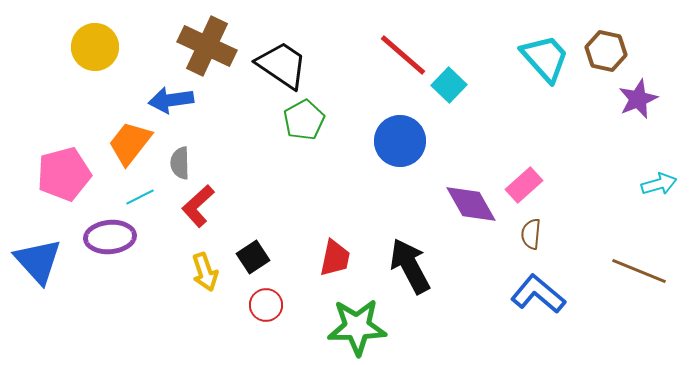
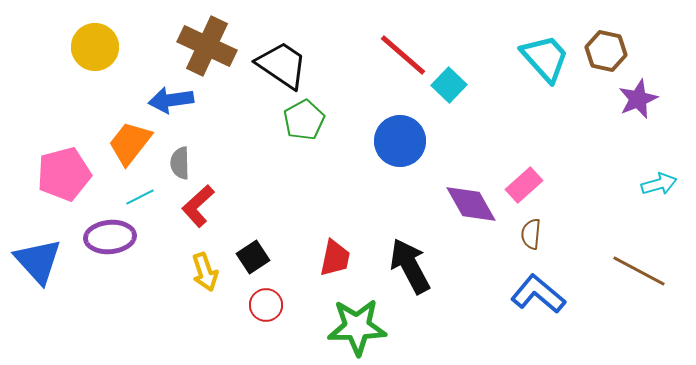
brown line: rotated 6 degrees clockwise
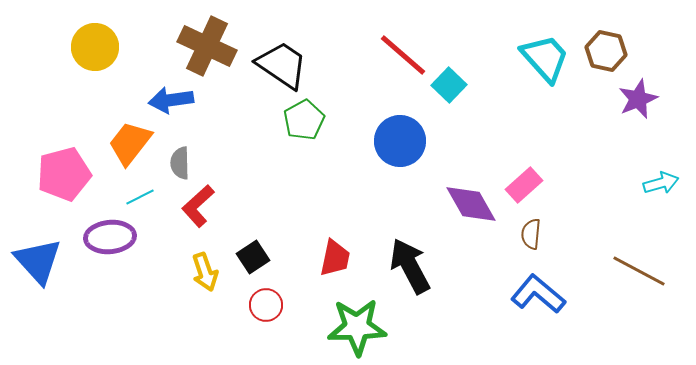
cyan arrow: moved 2 px right, 1 px up
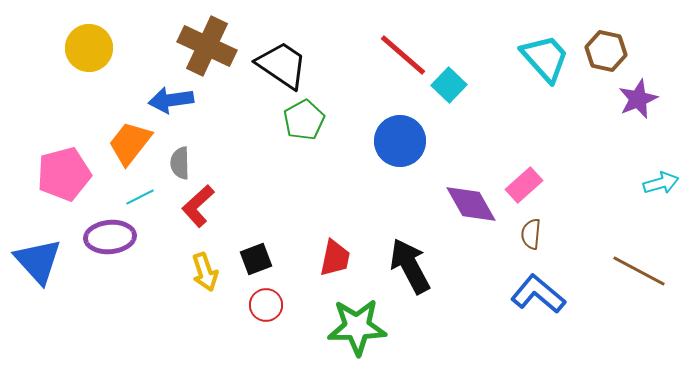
yellow circle: moved 6 px left, 1 px down
black square: moved 3 px right, 2 px down; rotated 12 degrees clockwise
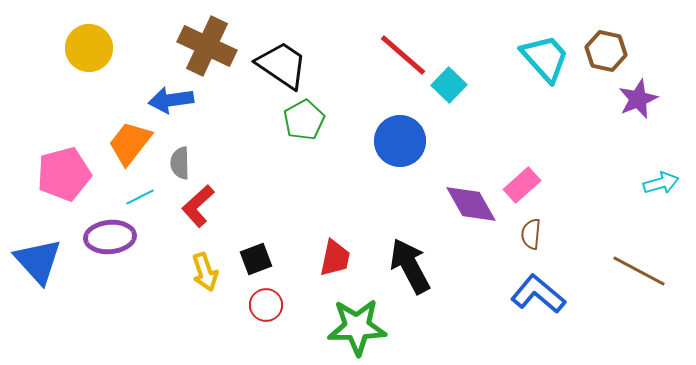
pink rectangle: moved 2 px left
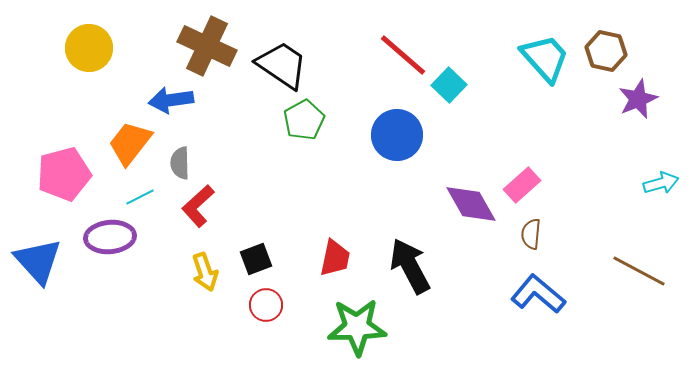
blue circle: moved 3 px left, 6 px up
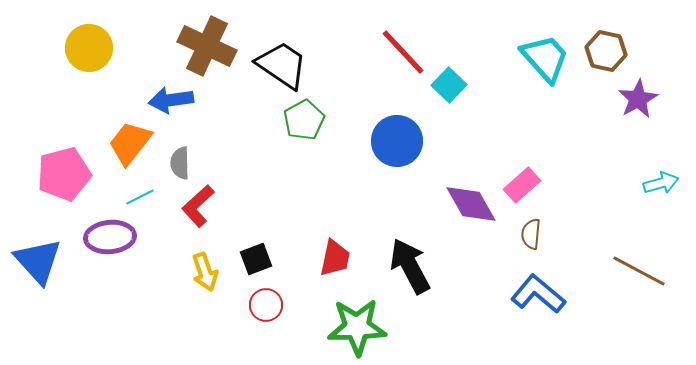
red line: moved 3 px up; rotated 6 degrees clockwise
purple star: rotated 6 degrees counterclockwise
blue circle: moved 6 px down
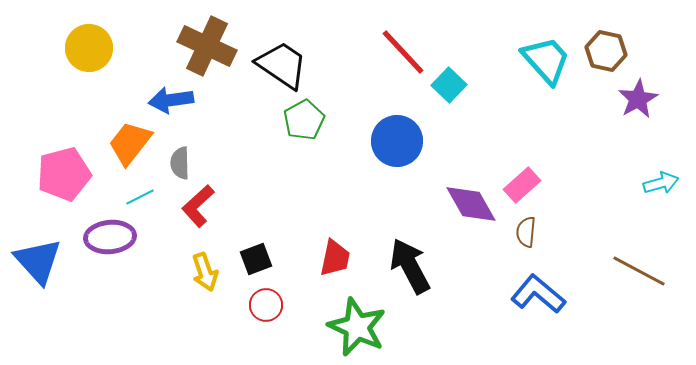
cyan trapezoid: moved 1 px right, 2 px down
brown semicircle: moved 5 px left, 2 px up
green star: rotated 26 degrees clockwise
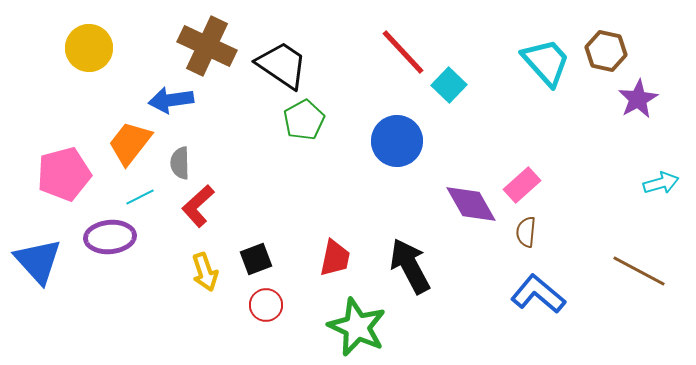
cyan trapezoid: moved 2 px down
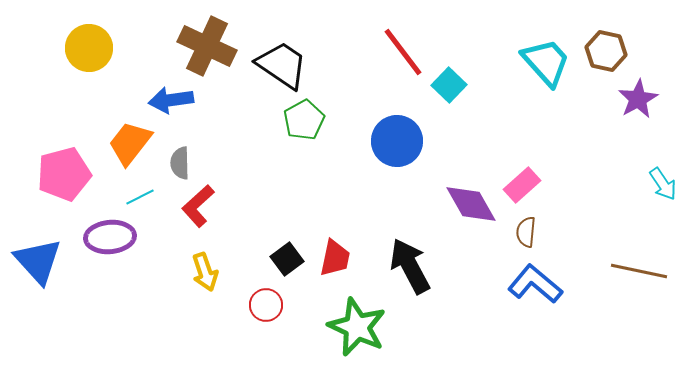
red line: rotated 6 degrees clockwise
cyan arrow: moved 2 px right, 1 px down; rotated 72 degrees clockwise
black square: moved 31 px right; rotated 16 degrees counterclockwise
brown line: rotated 16 degrees counterclockwise
blue L-shape: moved 3 px left, 10 px up
